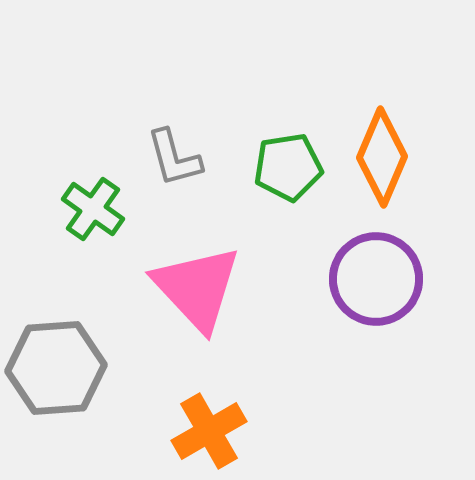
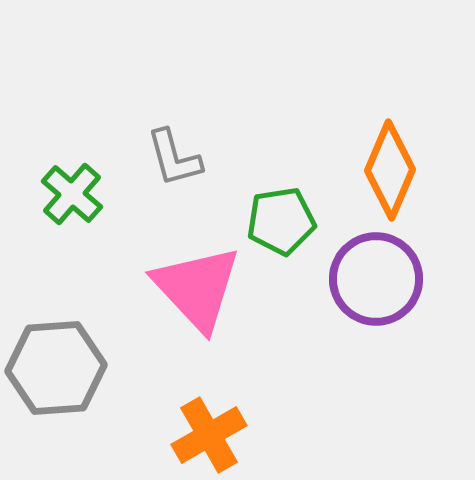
orange diamond: moved 8 px right, 13 px down
green pentagon: moved 7 px left, 54 px down
green cross: moved 21 px left, 15 px up; rotated 6 degrees clockwise
orange cross: moved 4 px down
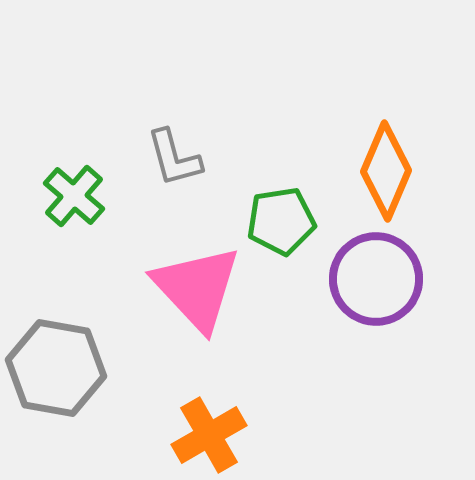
orange diamond: moved 4 px left, 1 px down
green cross: moved 2 px right, 2 px down
gray hexagon: rotated 14 degrees clockwise
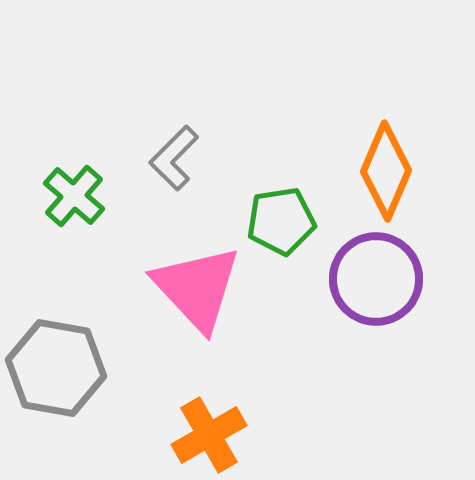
gray L-shape: rotated 60 degrees clockwise
